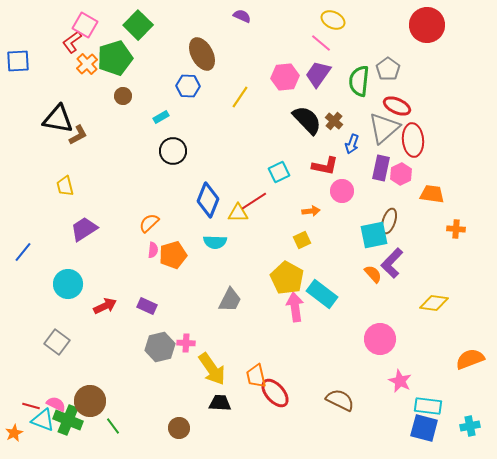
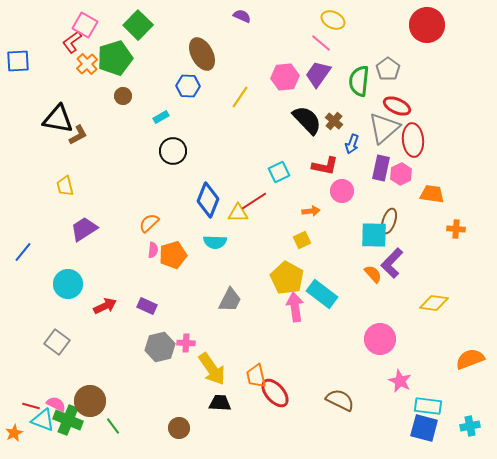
cyan square at (374, 235): rotated 12 degrees clockwise
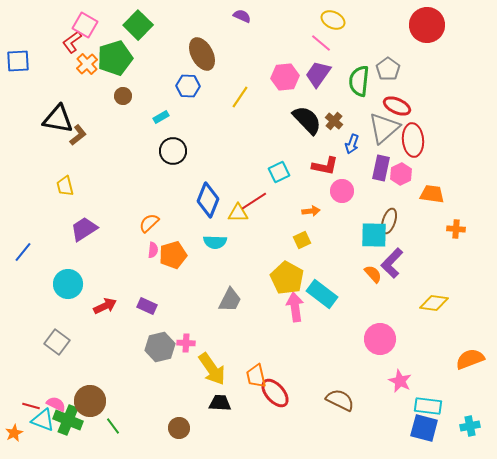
brown L-shape at (78, 135): rotated 10 degrees counterclockwise
